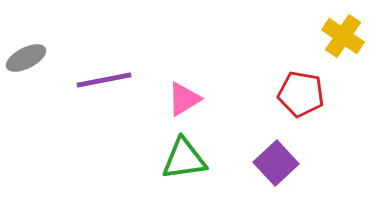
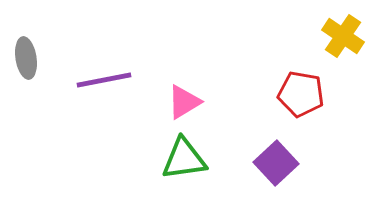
gray ellipse: rotated 72 degrees counterclockwise
pink triangle: moved 3 px down
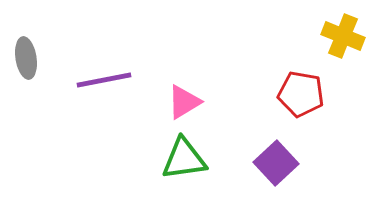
yellow cross: rotated 12 degrees counterclockwise
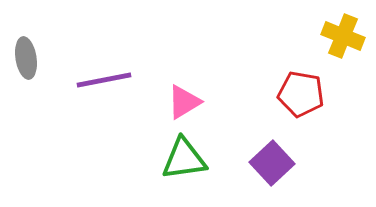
purple square: moved 4 px left
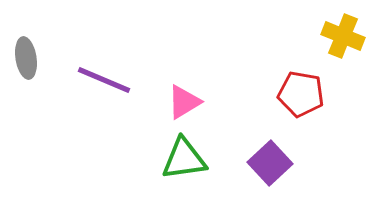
purple line: rotated 34 degrees clockwise
purple square: moved 2 px left
